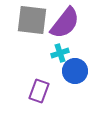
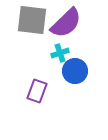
purple semicircle: moved 1 px right; rotated 8 degrees clockwise
purple rectangle: moved 2 px left
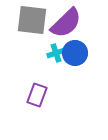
cyan cross: moved 4 px left
blue circle: moved 18 px up
purple rectangle: moved 4 px down
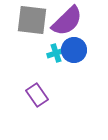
purple semicircle: moved 1 px right, 2 px up
blue circle: moved 1 px left, 3 px up
purple rectangle: rotated 55 degrees counterclockwise
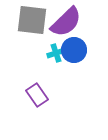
purple semicircle: moved 1 px left, 1 px down
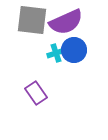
purple semicircle: rotated 20 degrees clockwise
purple rectangle: moved 1 px left, 2 px up
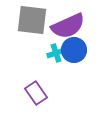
purple semicircle: moved 2 px right, 4 px down
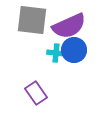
purple semicircle: moved 1 px right
cyan cross: rotated 24 degrees clockwise
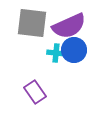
gray square: moved 3 px down
purple rectangle: moved 1 px left, 1 px up
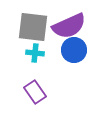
gray square: moved 1 px right, 4 px down
cyan cross: moved 21 px left
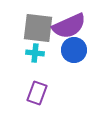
gray square: moved 5 px right, 1 px down
purple rectangle: moved 2 px right, 1 px down; rotated 55 degrees clockwise
